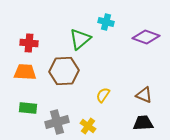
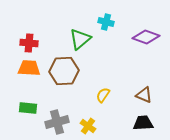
orange trapezoid: moved 4 px right, 4 px up
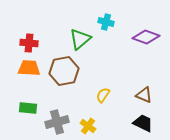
brown hexagon: rotated 8 degrees counterclockwise
black trapezoid: rotated 30 degrees clockwise
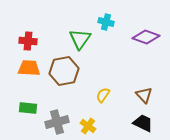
green triangle: rotated 15 degrees counterclockwise
red cross: moved 1 px left, 2 px up
brown triangle: rotated 24 degrees clockwise
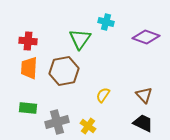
orange trapezoid: rotated 90 degrees counterclockwise
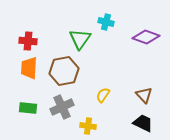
gray cross: moved 5 px right, 15 px up; rotated 10 degrees counterclockwise
yellow cross: rotated 28 degrees counterclockwise
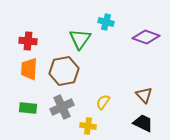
orange trapezoid: moved 1 px down
yellow semicircle: moved 7 px down
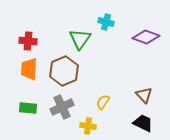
brown hexagon: rotated 12 degrees counterclockwise
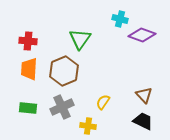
cyan cross: moved 14 px right, 3 px up
purple diamond: moved 4 px left, 2 px up
black trapezoid: moved 2 px up
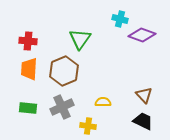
yellow semicircle: rotated 56 degrees clockwise
